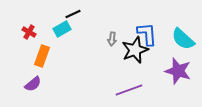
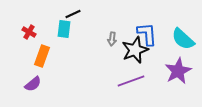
cyan rectangle: moved 2 px right; rotated 54 degrees counterclockwise
purple star: rotated 28 degrees clockwise
purple line: moved 2 px right, 9 px up
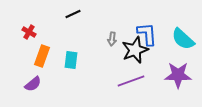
cyan rectangle: moved 7 px right, 31 px down
purple star: moved 4 px down; rotated 28 degrees clockwise
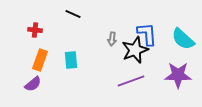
black line: rotated 49 degrees clockwise
red cross: moved 6 px right, 2 px up; rotated 24 degrees counterclockwise
orange rectangle: moved 2 px left, 4 px down
cyan rectangle: rotated 12 degrees counterclockwise
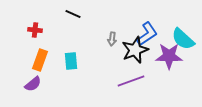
blue L-shape: rotated 60 degrees clockwise
cyan rectangle: moved 1 px down
purple star: moved 9 px left, 19 px up
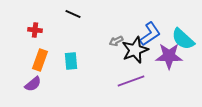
blue L-shape: moved 3 px right
gray arrow: moved 4 px right, 2 px down; rotated 56 degrees clockwise
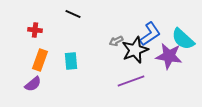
purple star: rotated 8 degrees clockwise
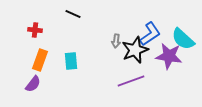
gray arrow: rotated 56 degrees counterclockwise
purple semicircle: rotated 12 degrees counterclockwise
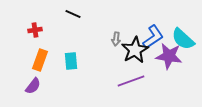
red cross: rotated 16 degrees counterclockwise
blue L-shape: moved 3 px right, 3 px down
gray arrow: moved 2 px up
black star: rotated 8 degrees counterclockwise
purple semicircle: moved 2 px down
